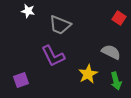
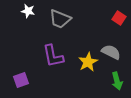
gray trapezoid: moved 6 px up
purple L-shape: rotated 15 degrees clockwise
yellow star: moved 12 px up
green arrow: moved 1 px right
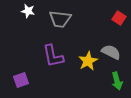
gray trapezoid: rotated 15 degrees counterclockwise
yellow star: moved 1 px up
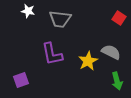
purple L-shape: moved 1 px left, 2 px up
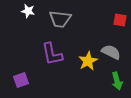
red square: moved 1 px right, 2 px down; rotated 24 degrees counterclockwise
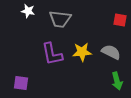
yellow star: moved 6 px left, 9 px up; rotated 24 degrees clockwise
purple square: moved 3 px down; rotated 28 degrees clockwise
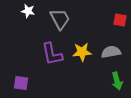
gray trapezoid: rotated 125 degrees counterclockwise
gray semicircle: rotated 36 degrees counterclockwise
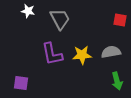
yellow star: moved 3 px down
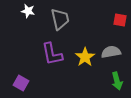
gray trapezoid: rotated 15 degrees clockwise
yellow star: moved 3 px right, 2 px down; rotated 30 degrees counterclockwise
purple square: rotated 21 degrees clockwise
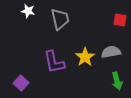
purple L-shape: moved 2 px right, 8 px down
purple square: rotated 14 degrees clockwise
